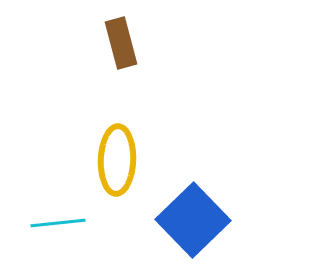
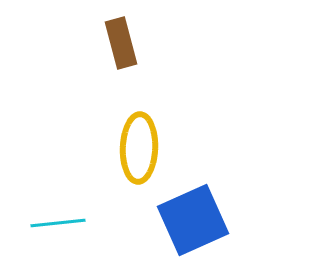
yellow ellipse: moved 22 px right, 12 px up
blue square: rotated 20 degrees clockwise
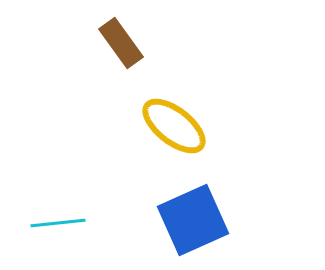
brown rectangle: rotated 21 degrees counterclockwise
yellow ellipse: moved 35 px right, 22 px up; rotated 54 degrees counterclockwise
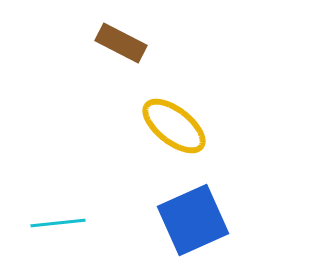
brown rectangle: rotated 27 degrees counterclockwise
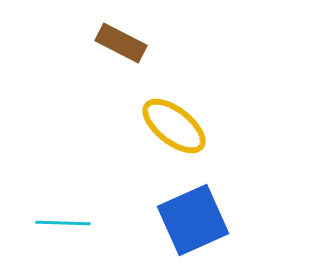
cyan line: moved 5 px right; rotated 8 degrees clockwise
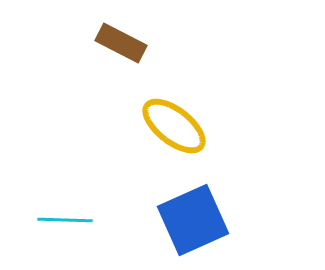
cyan line: moved 2 px right, 3 px up
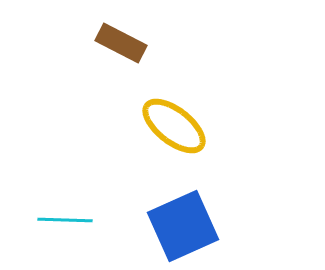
blue square: moved 10 px left, 6 px down
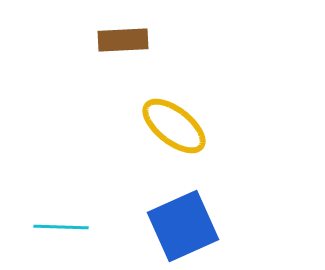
brown rectangle: moved 2 px right, 3 px up; rotated 30 degrees counterclockwise
cyan line: moved 4 px left, 7 px down
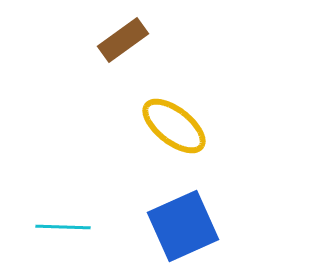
brown rectangle: rotated 33 degrees counterclockwise
cyan line: moved 2 px right
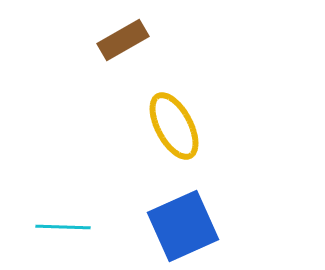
brown rectangle: rotated 6 degrees clockwise
yellow ellipse: rotated 24 degrees clockwise
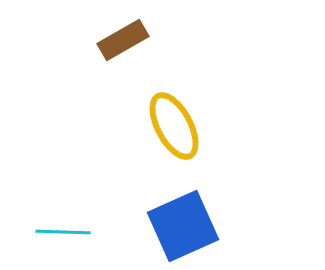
cyan line: moved 5 px down
